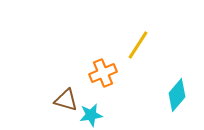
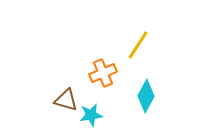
cyan diamond: moved 31 px left, 1 px down; rotated 12 degrees counterclockwise
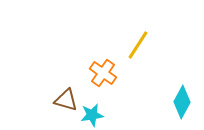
orange cross: rotated 32 degrees counterclockwise
cyan diamond: moved 36 px right, 6 px down
cyan star: moved 1 px right
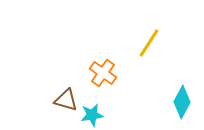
yellow line: moved 11 px right, 2 px up
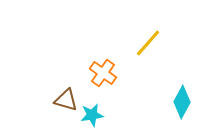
yellow line: moved 1 px left; rotated 8 degrees clockwise
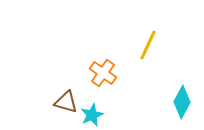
yellow line: moved 2 px down; rotated 16 degrees counterclockwise
brown triangle: moved 2 px down
cyan star: rotated 15 degrees counterclockwise
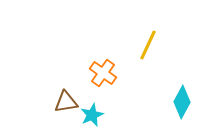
brown triangle: rotated 25 degrees counterclockwise
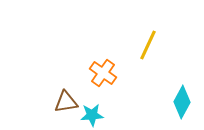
cyan star: rotated 20 degrees clockwise
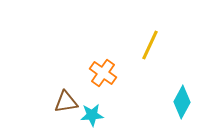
yellow line: moved 2 px right
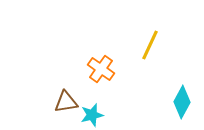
orange cross: moved 2 px left, 4 px up
cyan star: rotated 10 degrees counterclockwise
